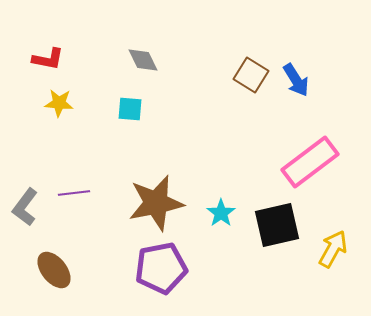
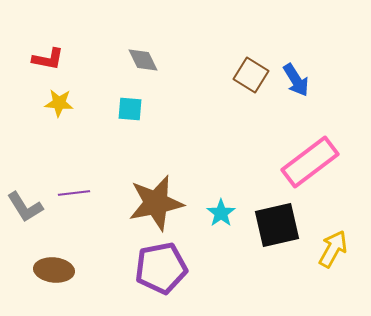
gray L-shape: rotated 69 degrees counterclockwise
brown ellipse: rotated 45 degrees counterclockwise
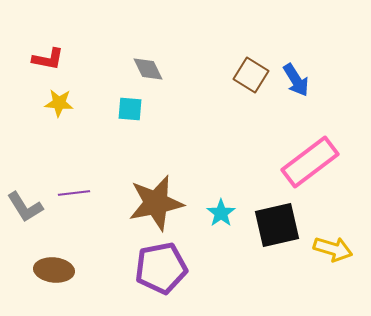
gray diamond: moved 5 px right, 9 px down
yellow arrow: rotated 78 degrees clockwise
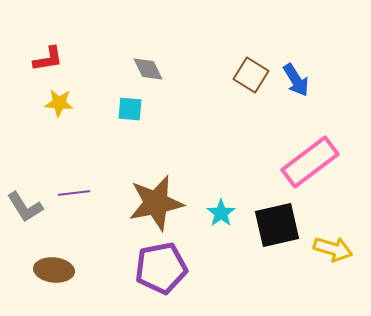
red L-shape: rotated 20 degrees counterclockwise
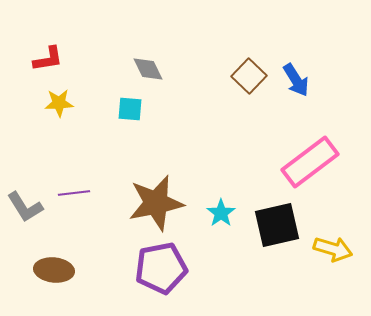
brown square: moved 2 px left, 1 px down; rotated 12 degrees clockwise
yellow star: rotated 8 degrees counterclockwise
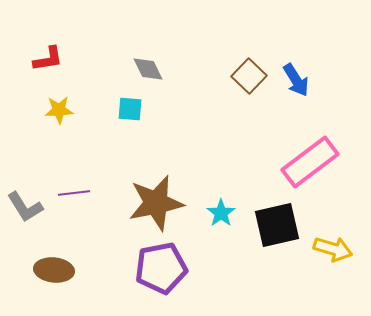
yellow star: moved 7 px down
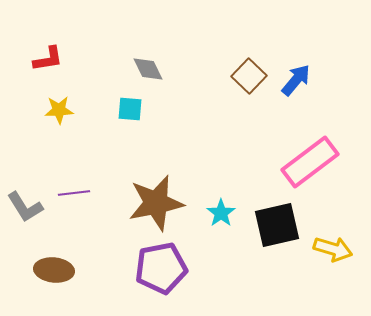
blue arrow: rotated 108 degrees counterclockwise
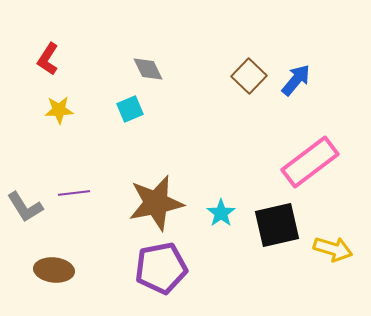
red L-shape: rotated 132 degrees clockwise
cyan square: rotated 28 degrees counterclockwise
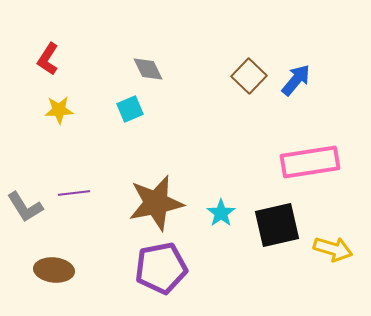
pink rectangle: rotated 28 degrees clockwise
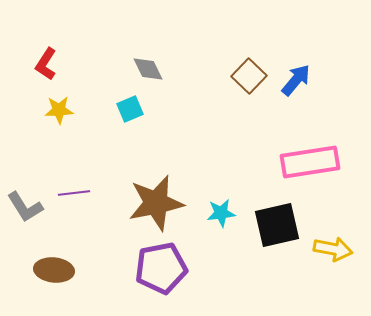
red L-shape: moved 2 px left, 5 px down
cyan star: rotated 28 degrees clockwise
yellow arrow: rotated 6 degrees counterclockwise
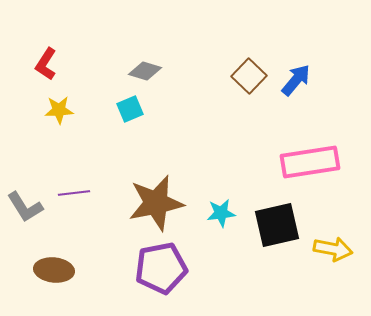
gray diamond: moved 3 px left, 2 px down; rotated 48 degrees counterclockwise
